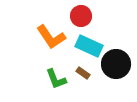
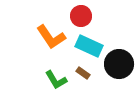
black circle: moved 3 px right
green L-shape: moved 1 px down; rotated 10 degrees counterclockwise
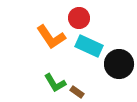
red circle: moved 2 px left, 2 px down
brown rectangle: moved 6 px left, 19 px down
green L-shape: moved 1 px left, 3 px down
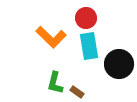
red circle: moved 7 px right
orange L-shape: rotated 12 degrees counterclockwise
cyan rectangle: rotated 56 degrees clockwise
green L-shape: rotated 45 degrees clockwise
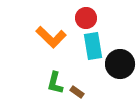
cyan rectangle: moved 4 px right
black circle: moved 1 px right
